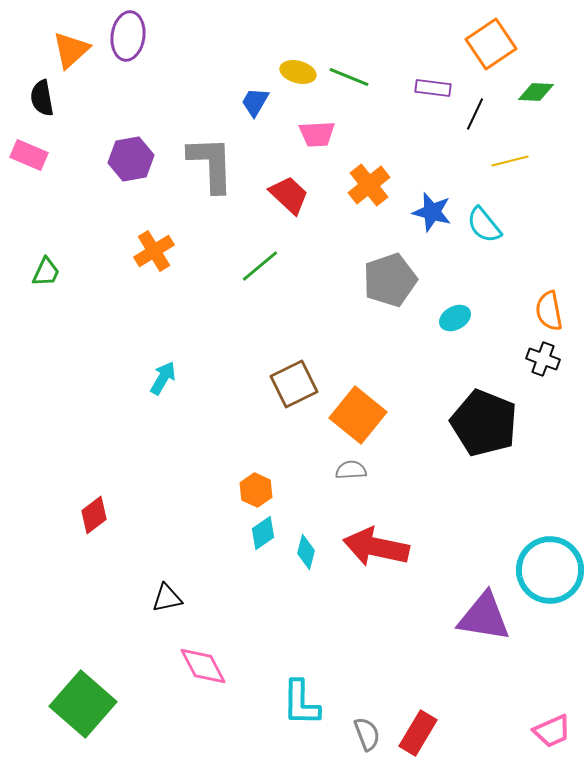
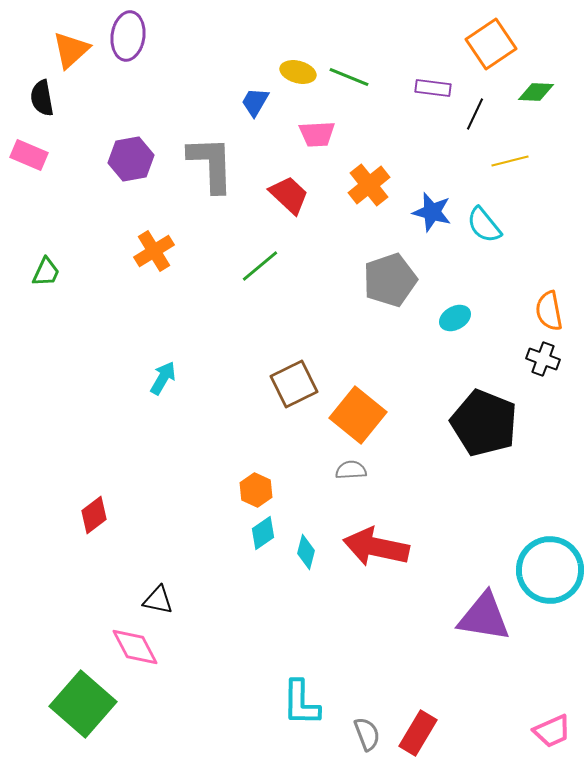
black triangle at (167, 598): moved 9 px left, 2 px down; rotated 24 degrees clockwise
pink diamond at (203, 666): moved 68 px left, 19 px up
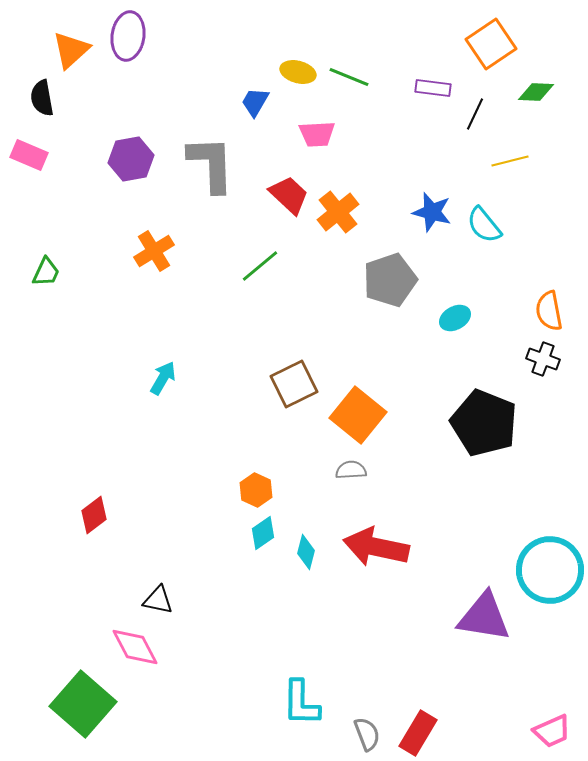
orange cross at (369, 185): moved 31 px left, 27 px down
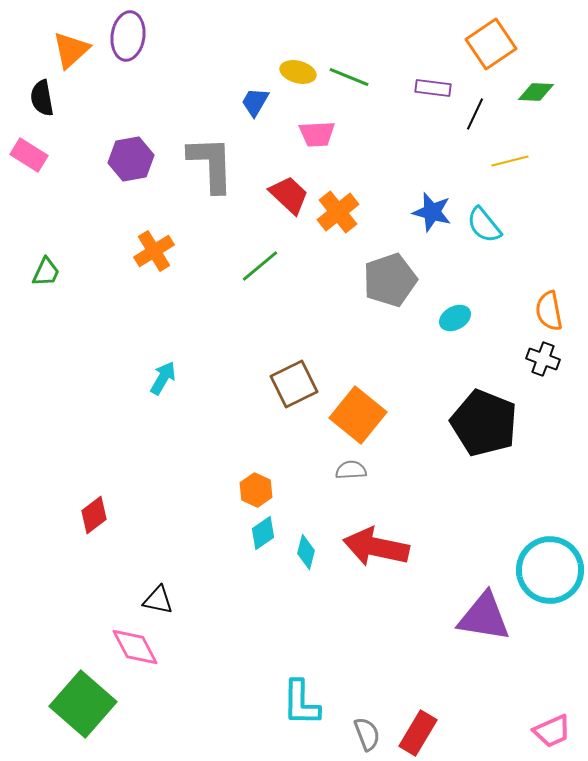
pink rectangle at (29, 155): rotated 9 degrees clockwise
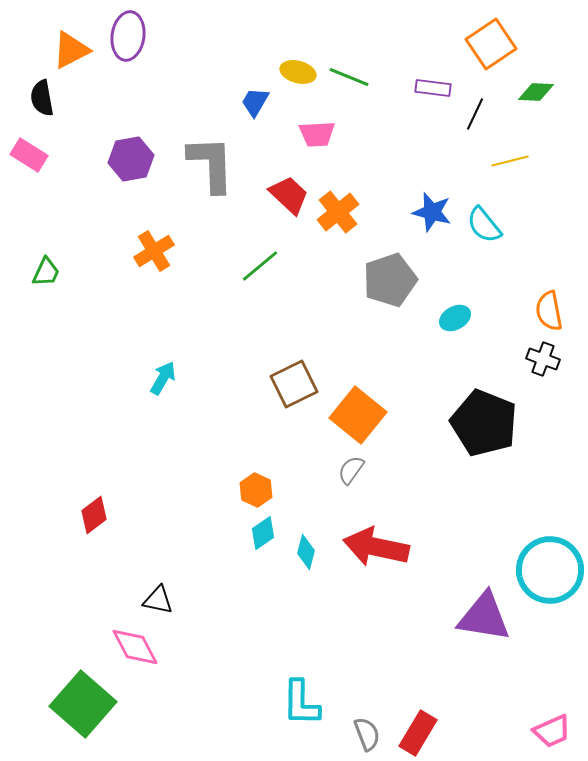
orange triangle at (71, 50): rotated 15 degrees clockwise
gray semicircle at (351, 470): rotated 52 degrees counterclockwise
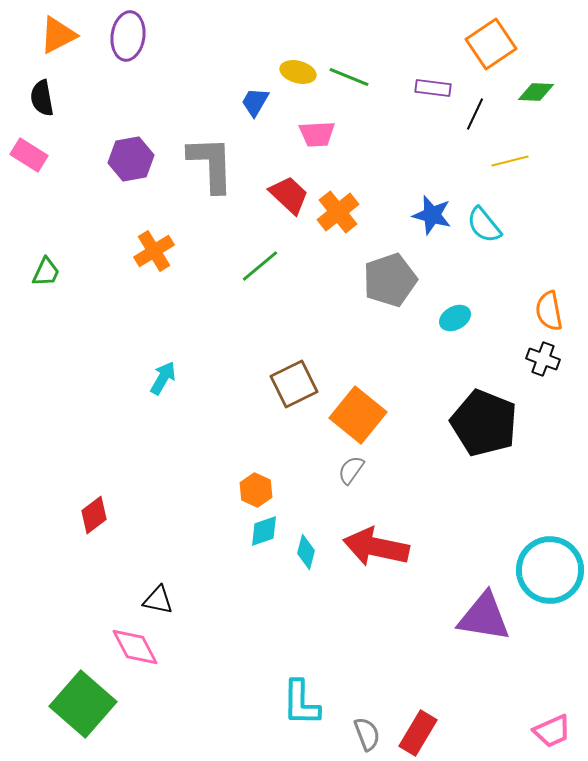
orange triangle at (71, 50): moved 13 px left, 15 px up
blue star at (432, 212): moved 3 px down
cyan diamond at (263, 533): moved 1 px right, 2 px up; rotated 16 degrees clockwise
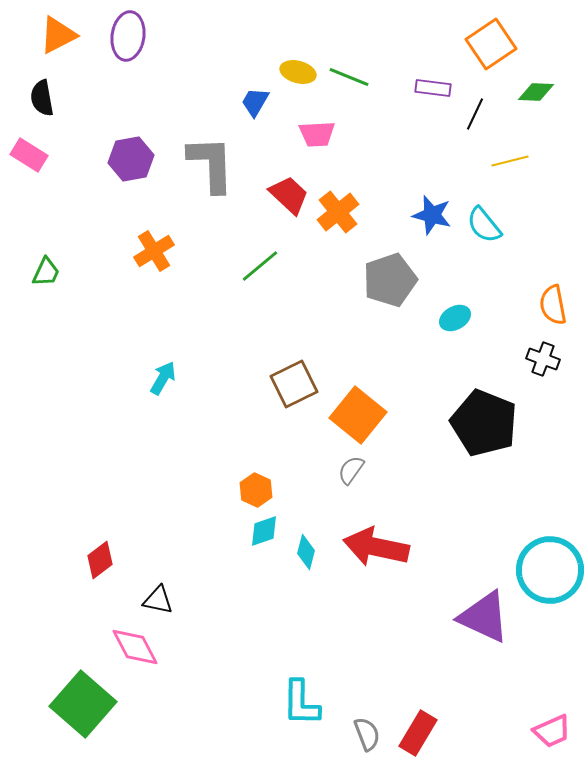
orange semicircle at (549, 311): moved 4 px right, 6 px up
red diamond at (94, 515): moved 6 px right, 45 px down
purple triangle at (484, 617): rotated 16 degrees clockwise
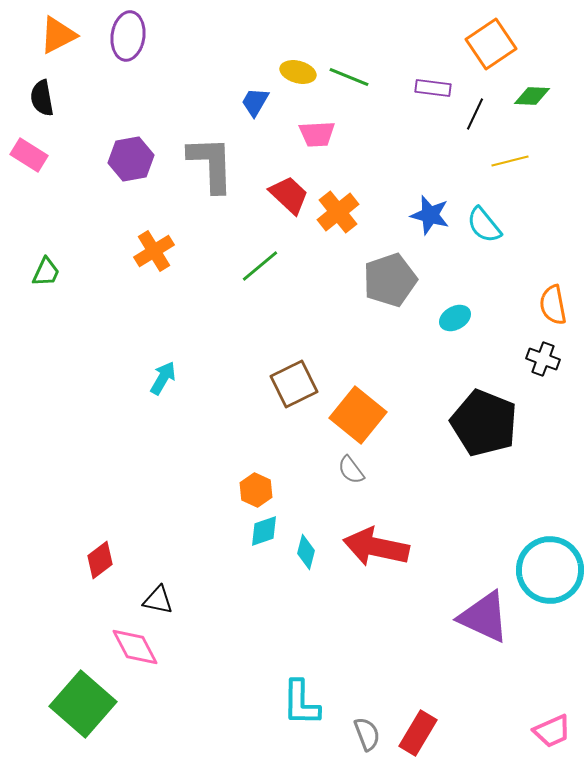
green diamond at (536, 92): moved 4 px left, 4 px down
blue star at (432, 215): moved 2 px left
gray semicircle at (351, 470): rotated 72 degrees counterclockwise
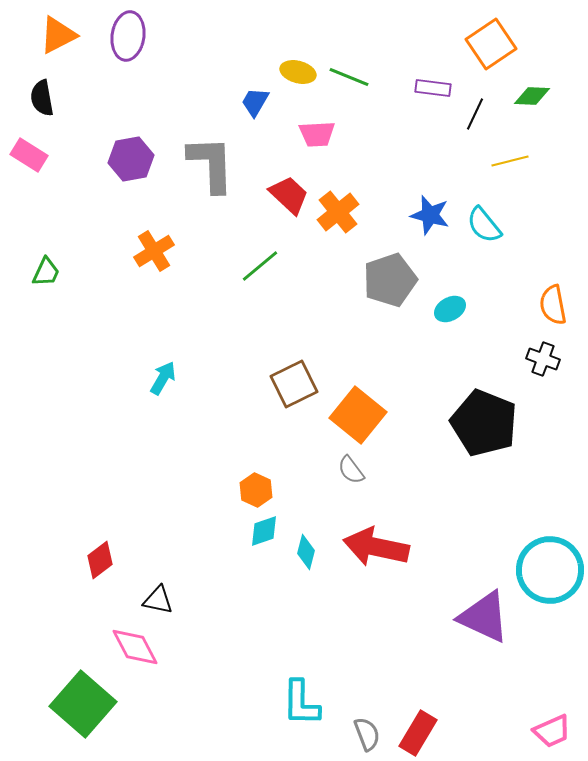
cyan ellipse at (455, 318): moved 5 px left, 9 px up
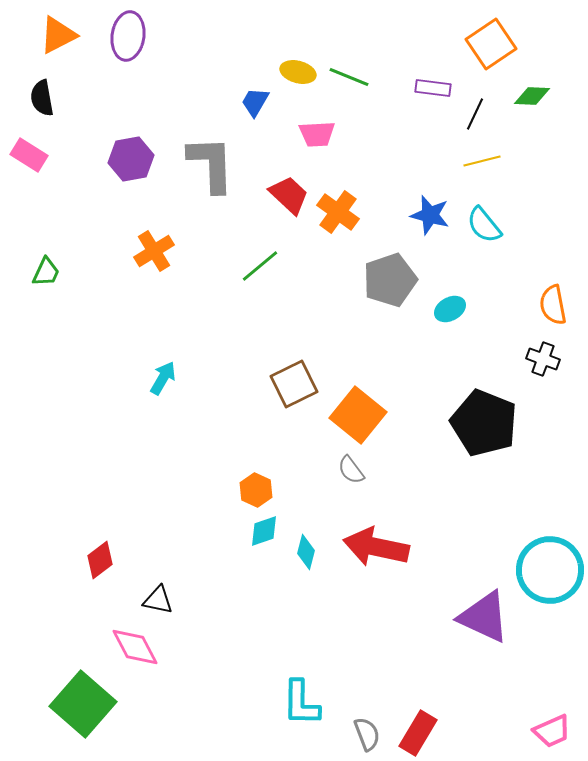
yellow line at (510, 161): moved 28 px left
orange cross at (338, 212): rotated 15 degrees counterclockwise
